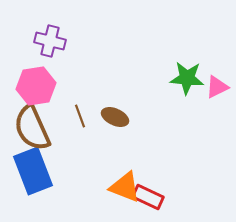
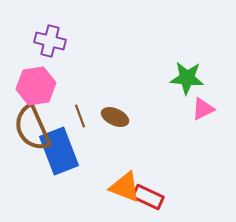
pink triangle: moved 14 px left, 22 px down
blue rectangle: moved 26 px right, 20 px up
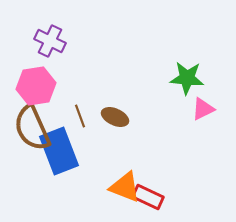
purple cross: rotated 12 degrees clockwise
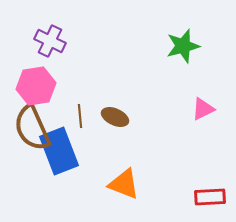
green star: moved 4 px left, 32 px up; rotated 20 degrees counterclockwise
brown line: rotated 15 degrees clockwise
orange triangle: moved 1 px left, 3 px up
red rectangle: moved 62 px right; rotated 28 degrees counterclockwise
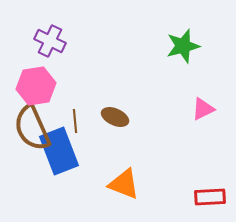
brown line: moved 5 px left, 5 px down
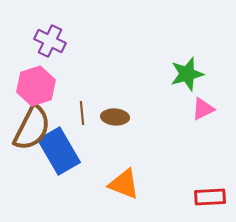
green star: moved 4 px right, 28 px down
pink hexagon: rotated 9 degrees counterclockwise
brown ellipse: rotated 20 degrees counterclockwise
brown line: moved 7 px right, 8 px up
brown semicircle: rotated 129 degrees counterclockwise
blue rectangle: rotated 9 degrees counterclockwise
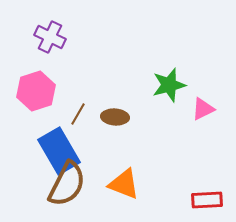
purple cross: moved 4 px up
green star: moved 18 px left, 11 px down
pink hexagon: moved 5 px down
brown line: moved 4 px left, 1 px down; rotated 35 degrees clockwise
brown semicircle: moved 35 px right, 56 px down
red rectangle: moved 3 px left, 3 px down
